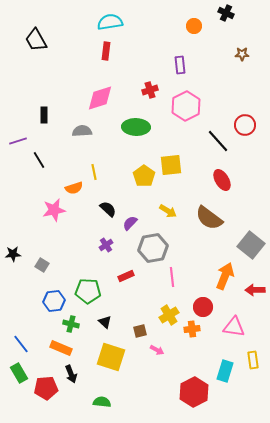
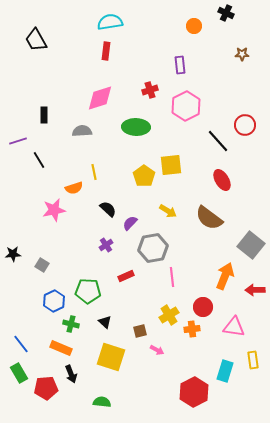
blue hexagon at (54, 301): rotated 20 degrees counterclockwise
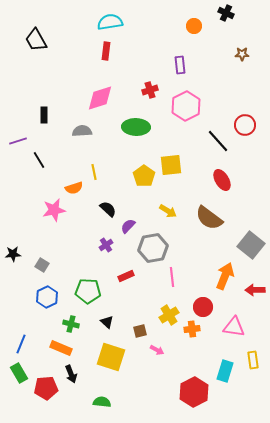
purple semicircle at (130, 223): moved 2 px left, 3 px down
blue hexagon at (54, 301): moved 7 px left, 4 px up
black triangle at (105, 322): moved 2 px right
blue line at (21, 344): rotated 60 degrees clockwise
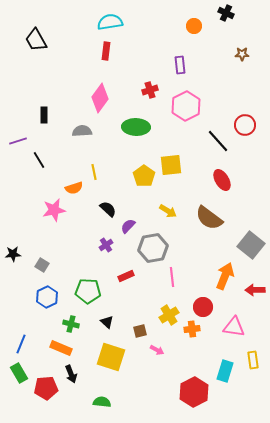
pink diamond at (100, 98): rotated 36 degrees counterclockwise
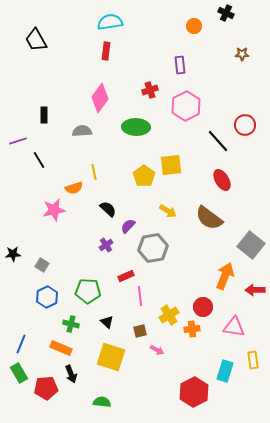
pink line at (172, 277): moved 32 px left, 19 px down
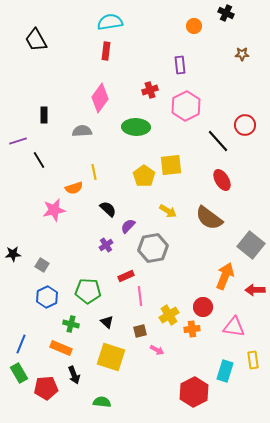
black arrow at (71, 374): moved 3 px right, 1 px down
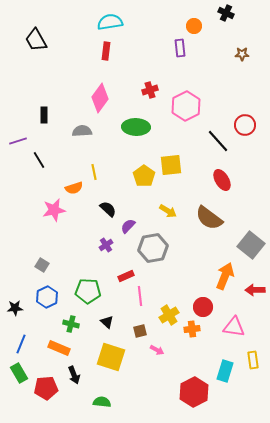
purple rectangle at (180, 65): moved 17 px up
black star at (13, 254): moved 2 px right, 54 px down
orange rectangle at (61, 348): moved 2 px left
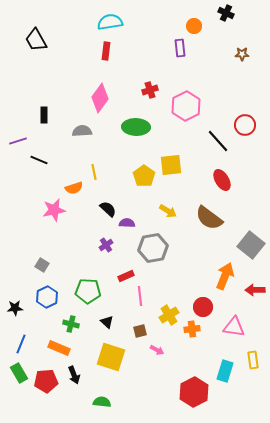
black line at (39, 160): rotated 36 degrees counterclockwise
purple semicircle at (128, 226): moved 1 px left, 3 px up; rotated 49 degrees clockwise
red pentagon at (46, 388): moved 7 px up
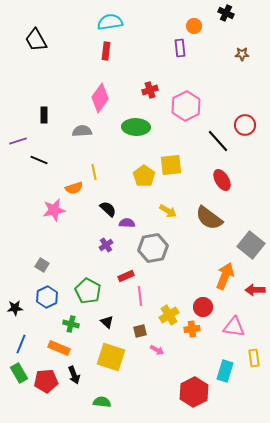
green pentagon at (88, 291): rotated 25 degrees clockwise
yellow rectangle at (253, 360): moved 1 px right, 2 px up
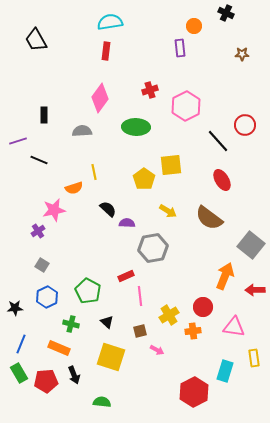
yellow pentagon at (144, 176): moved 3 px down
purple cross at (106, 245): moved 68 px left, 14 px up
orange cross at (192, 329): moved 1 px right, 2 px down
